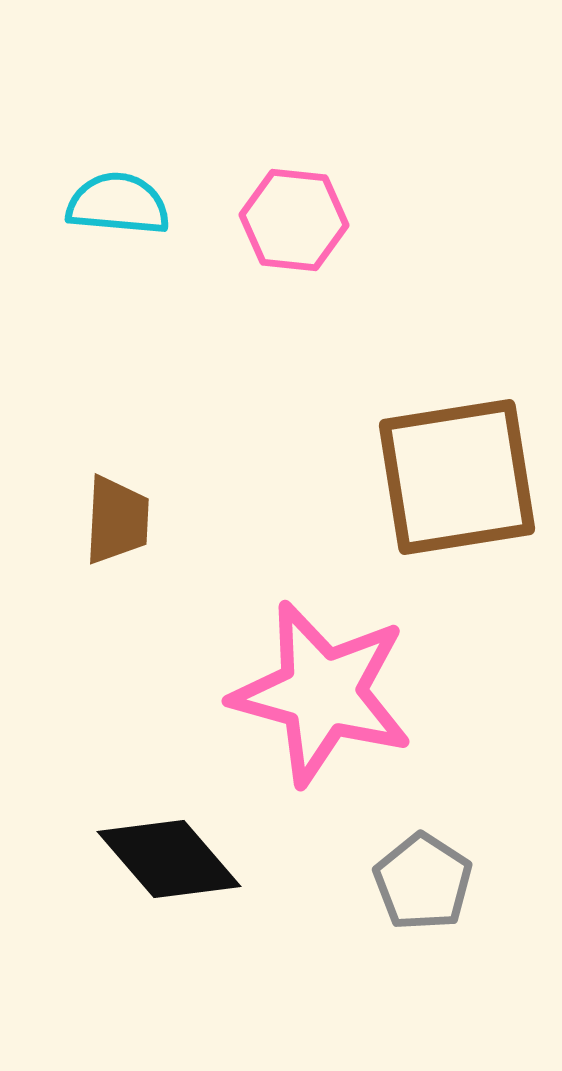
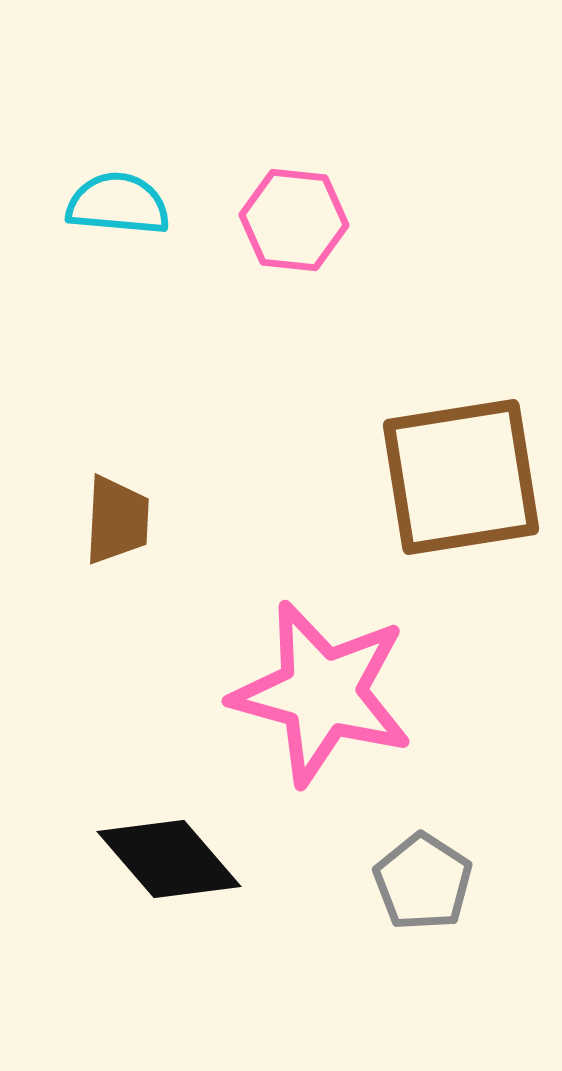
brown square: moved 4 px right
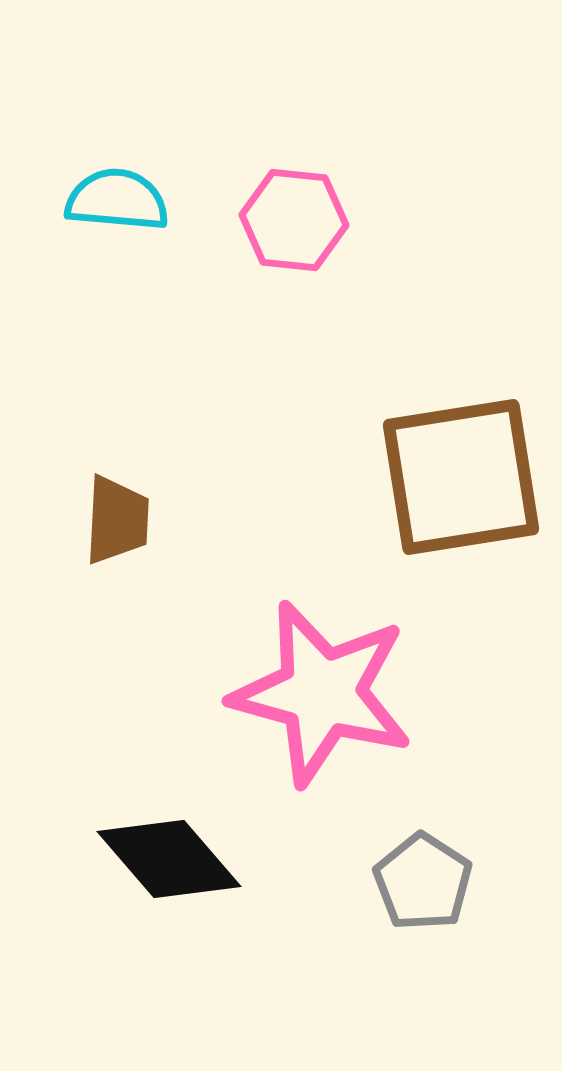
cyan semicircle: moved 1 px left, 4 px up
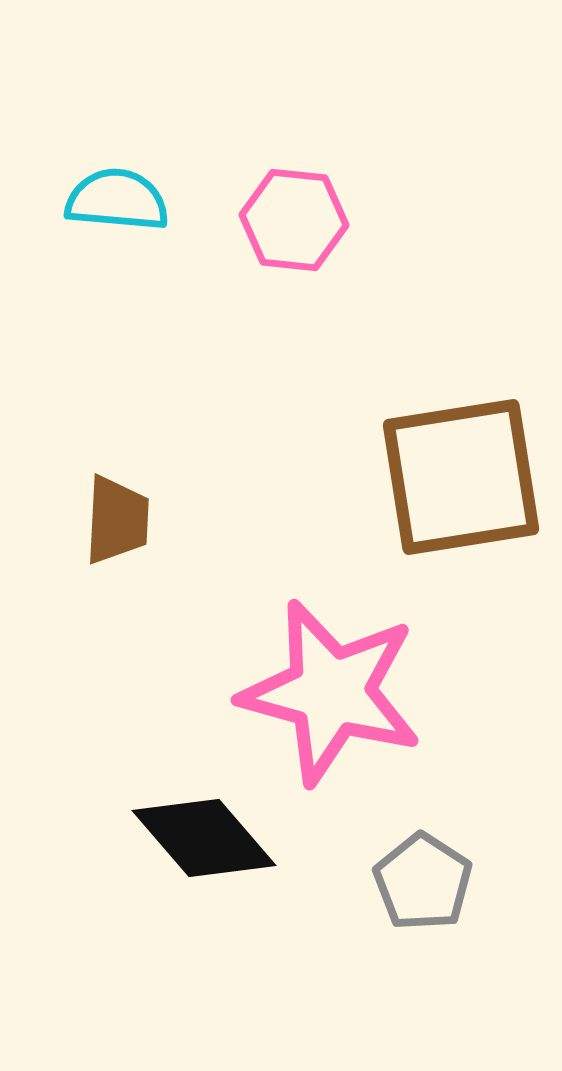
pink star: moved 9 px right, 1 px up
black diamond: moved 35 px right, 21 px up
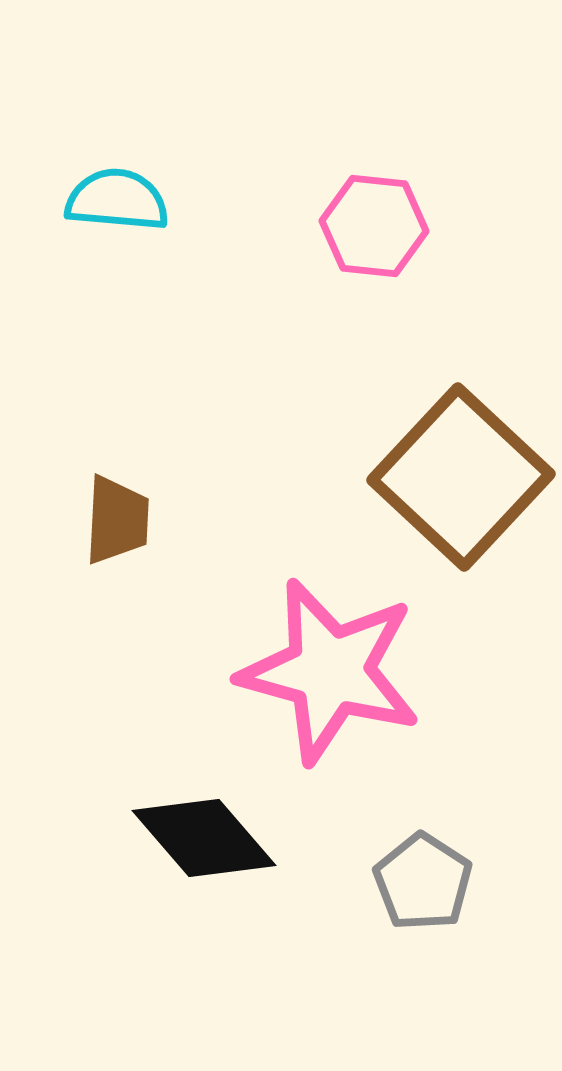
pink hexagon: moved 80 px right, 6 px down
brown square: rotated 38 degrees counterclockwise
pink star: moved 1 px left, 21 px up
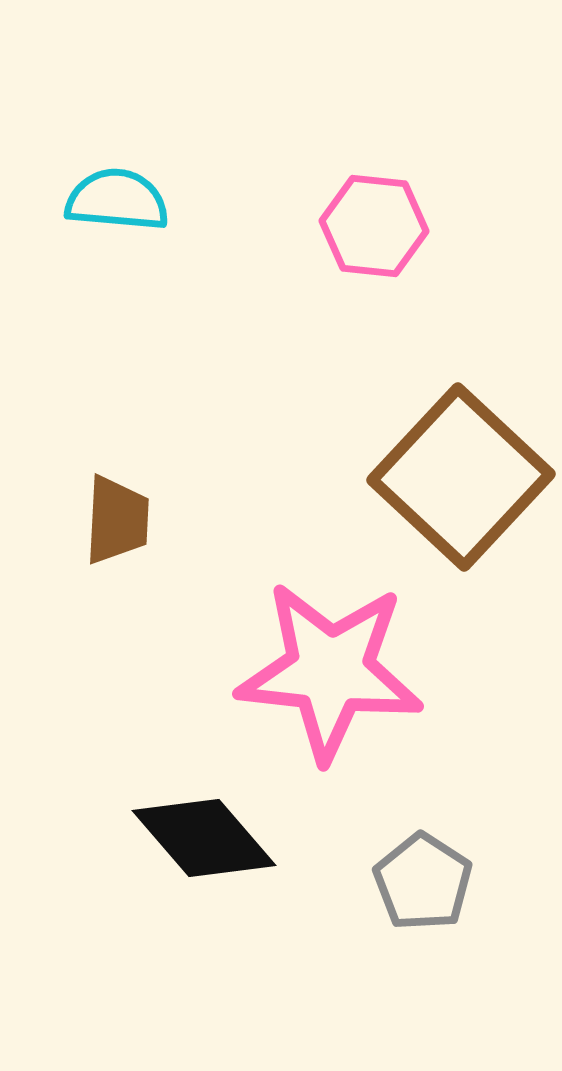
pink star: rotated 9 degrees counterclockwise
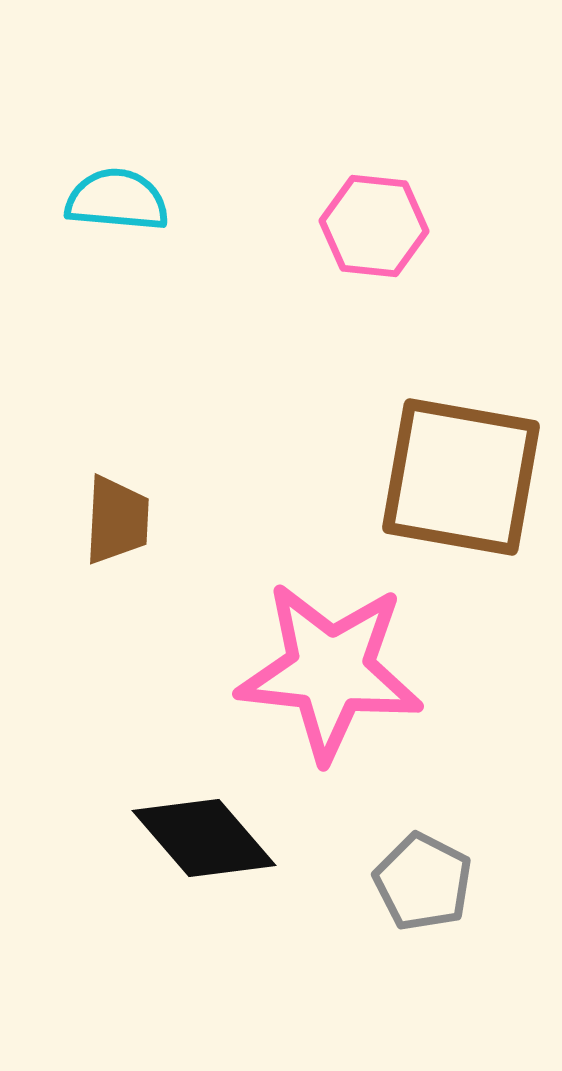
brown square: rotated 33 degrees counterclockwise
gray pentagon: rotated 6 degrees counterclockwise
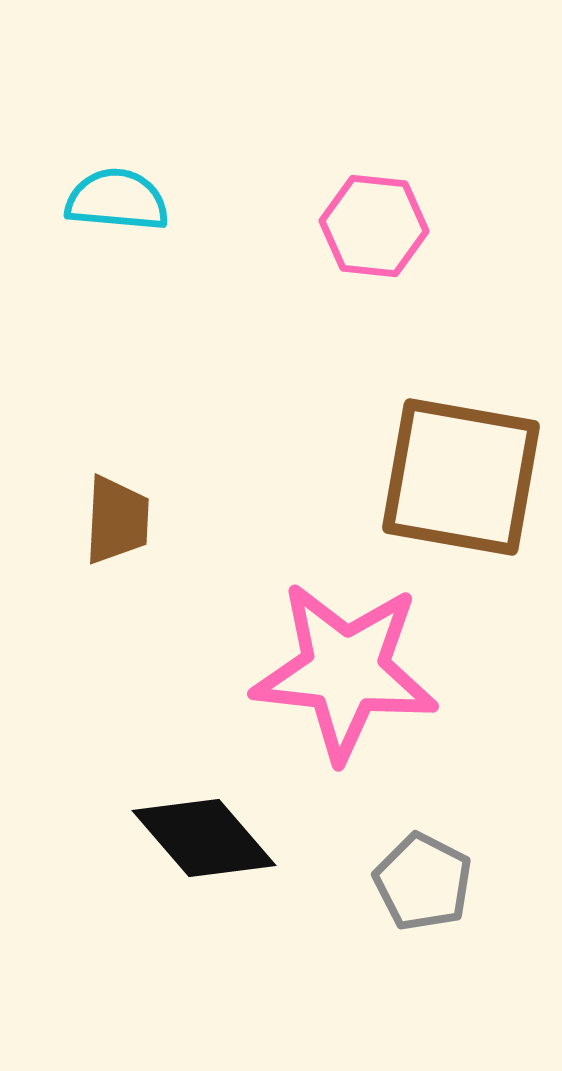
pink star: moved 15 px right
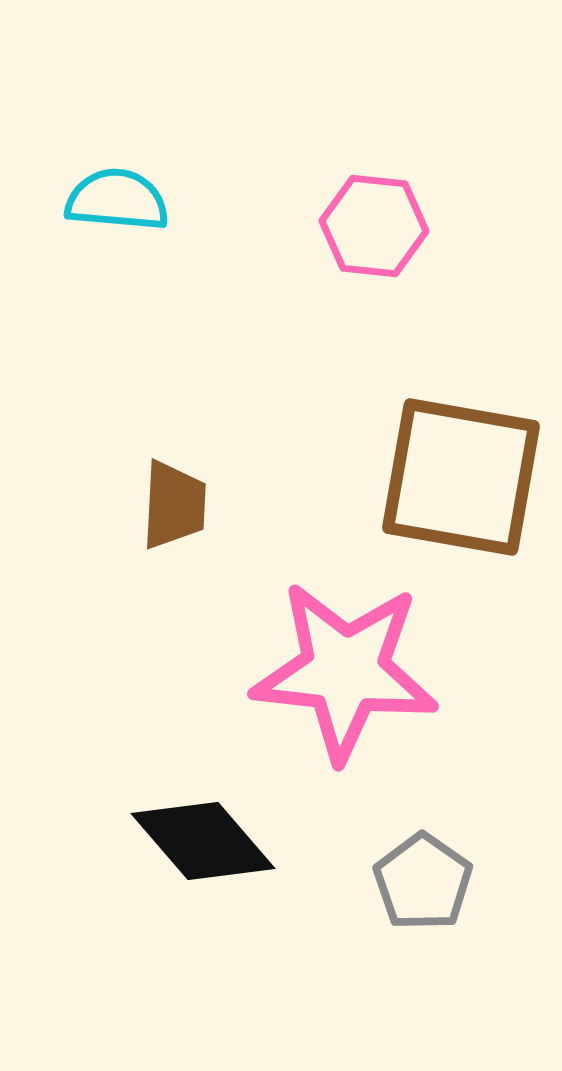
brown trapezoid: moved 57 px right, 15 px up
black diamond: moved 1 px left, 3 px down
gray pentagon: rotated 8 degrees clockwise
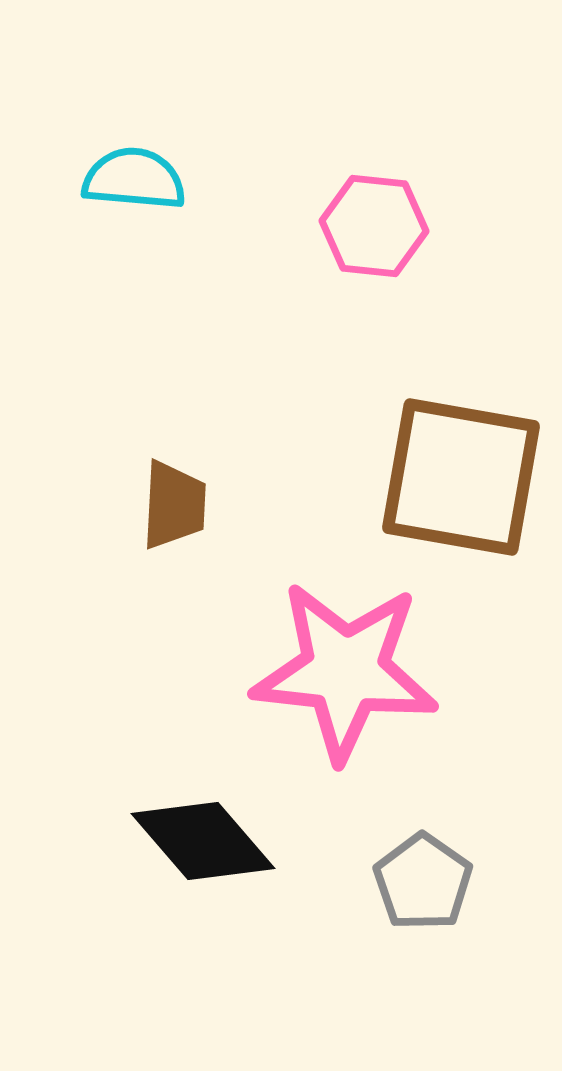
cyan semicircle: moved 17 px right, 21 px up
